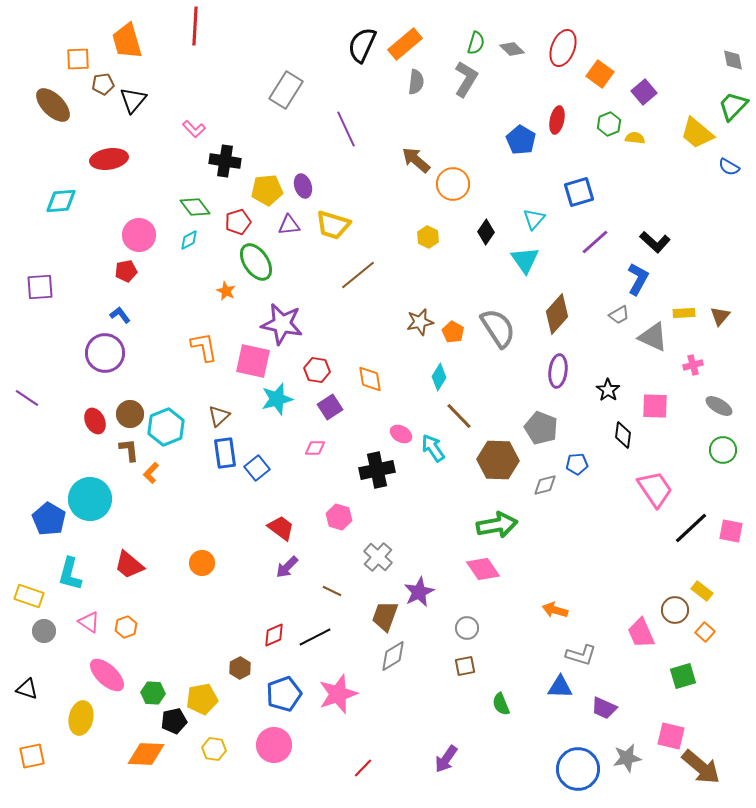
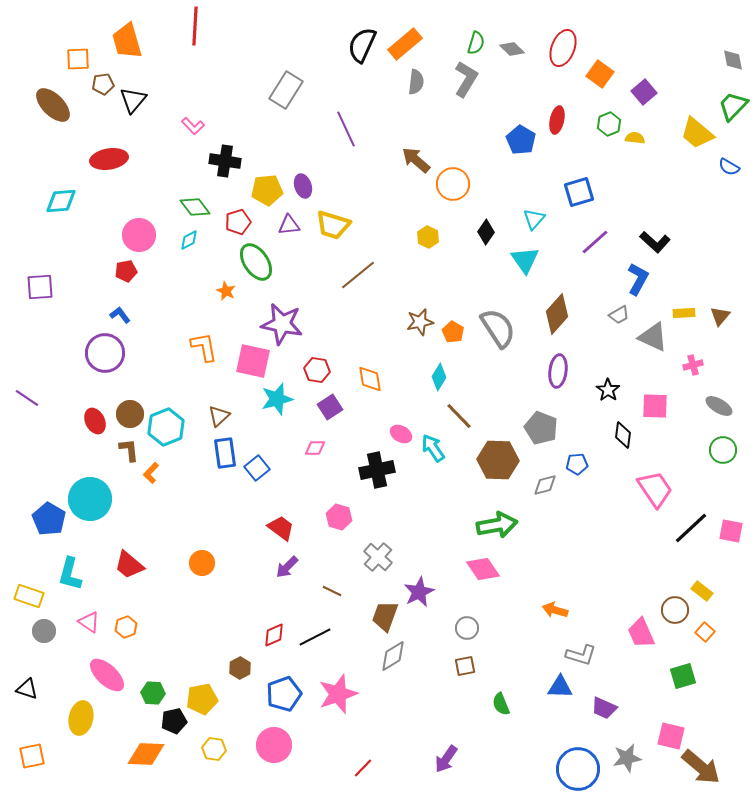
pink L-shape at (194, 129): moved 1 px left, 3 px up
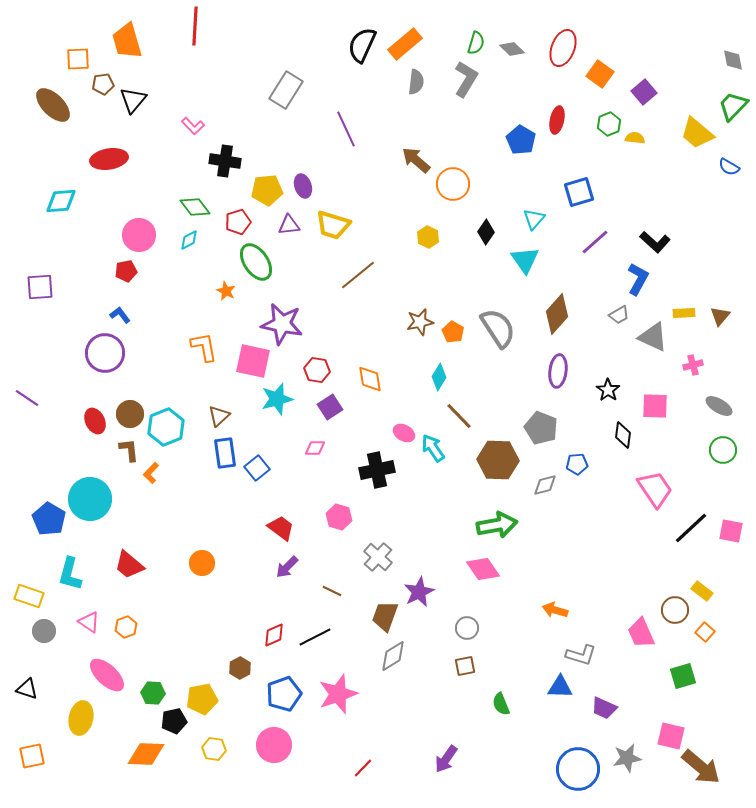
pink ellipse at (401, 434): moved 3 px right, 1 px up
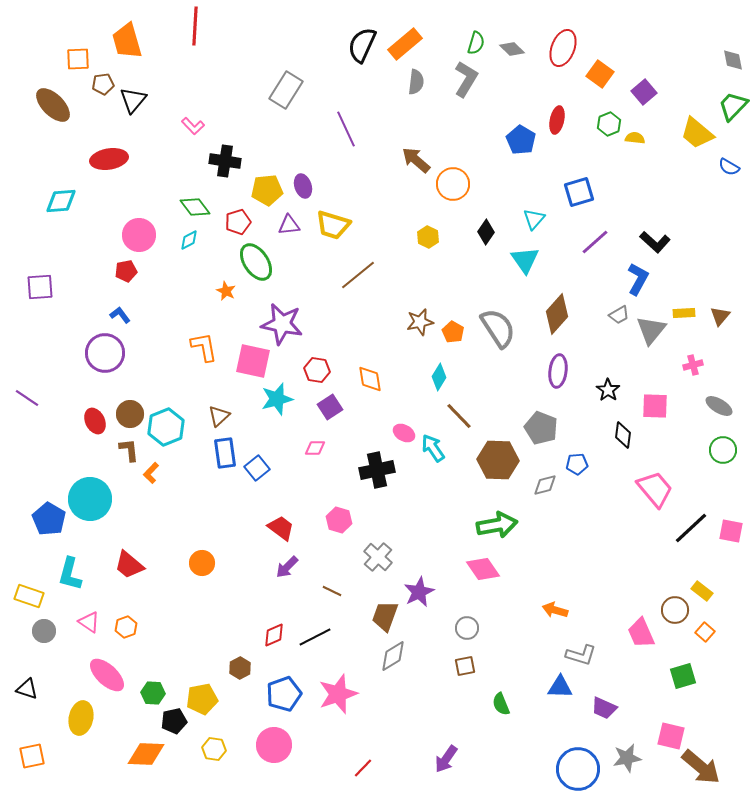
gray triangle at (653, 337): moved 2 px left, 7 px up; rotated 44 degrees clockwise
pink trapezoid at (655, 489): rotated 6 degrees counterclockwise
pink hexagon at (339, 517): moved 3 px down
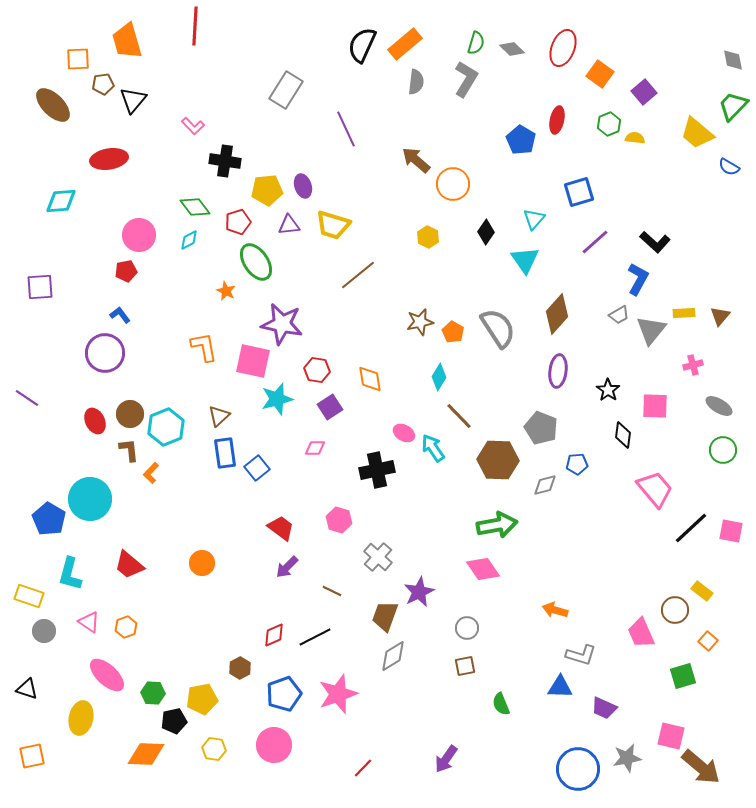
orange square at (705, 632): moved 3 px right, 9 px down
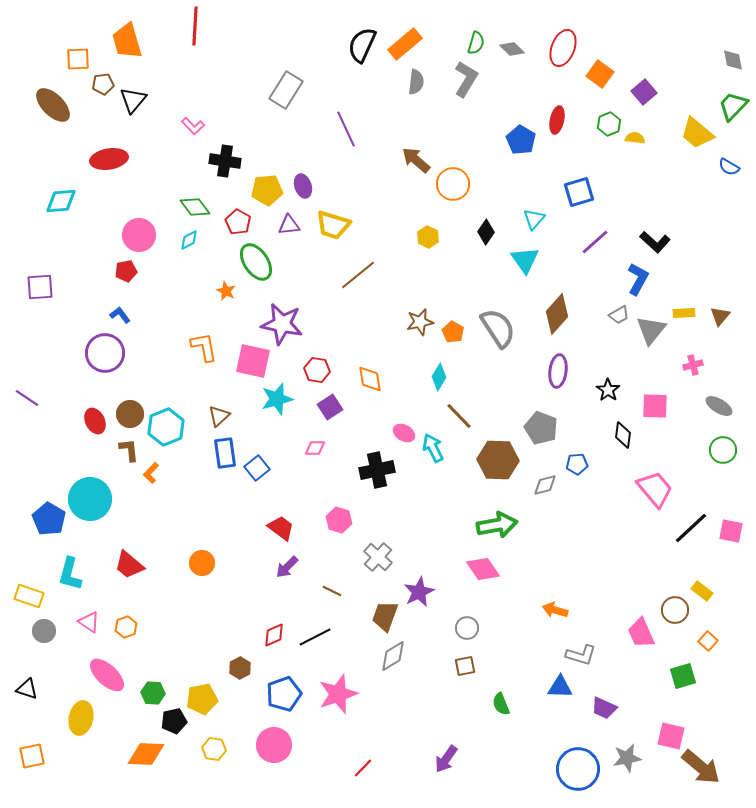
red pentagon at (238, 222): rotated 25 degrees counterclockwise
cyan arrow at (433, 448): rotated 8 degrees clockwise
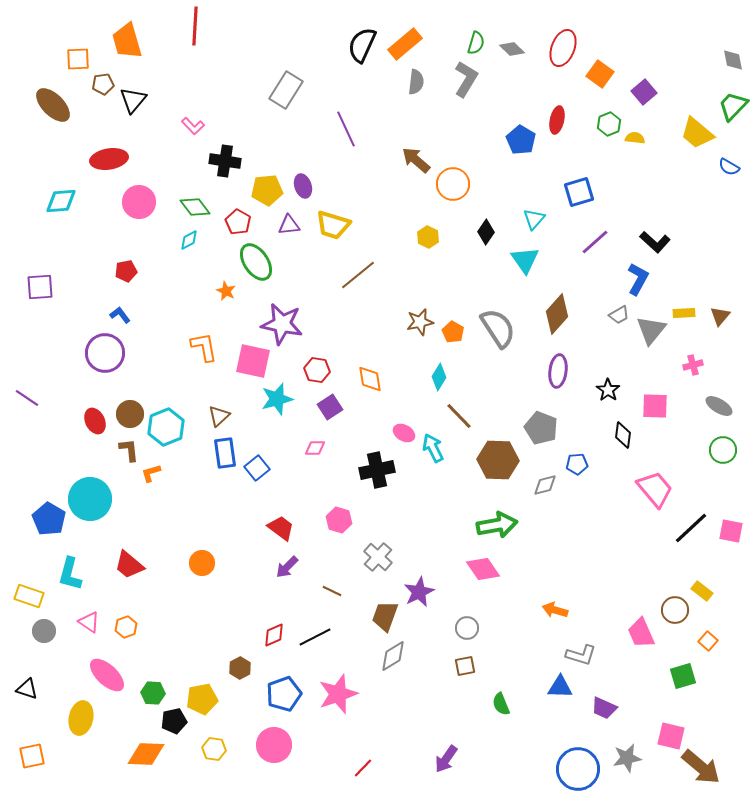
pink circle at (139, 235): moved 33 px up
orange L-shape at (151, 473): rotated 30 degrees clockwise
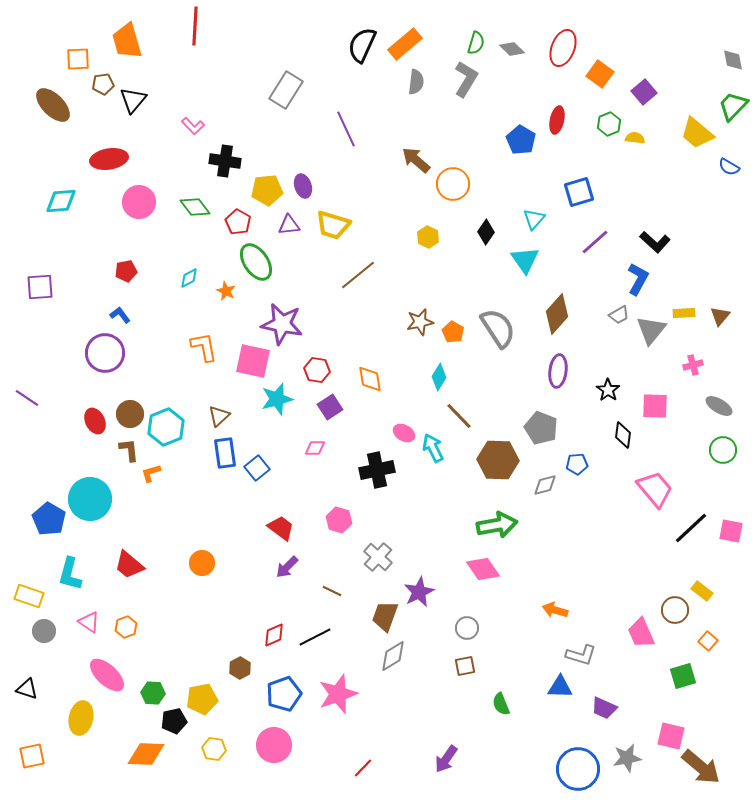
cyan diamond at (189, 240): moved 38 px down
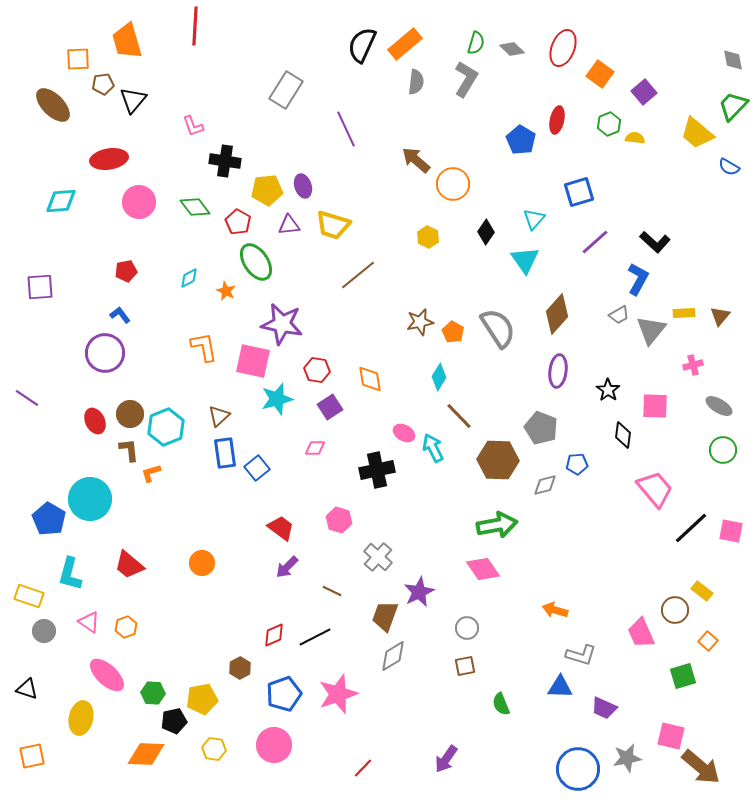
pink L-shape at (193, 126): rotated 25 degrees clockwise
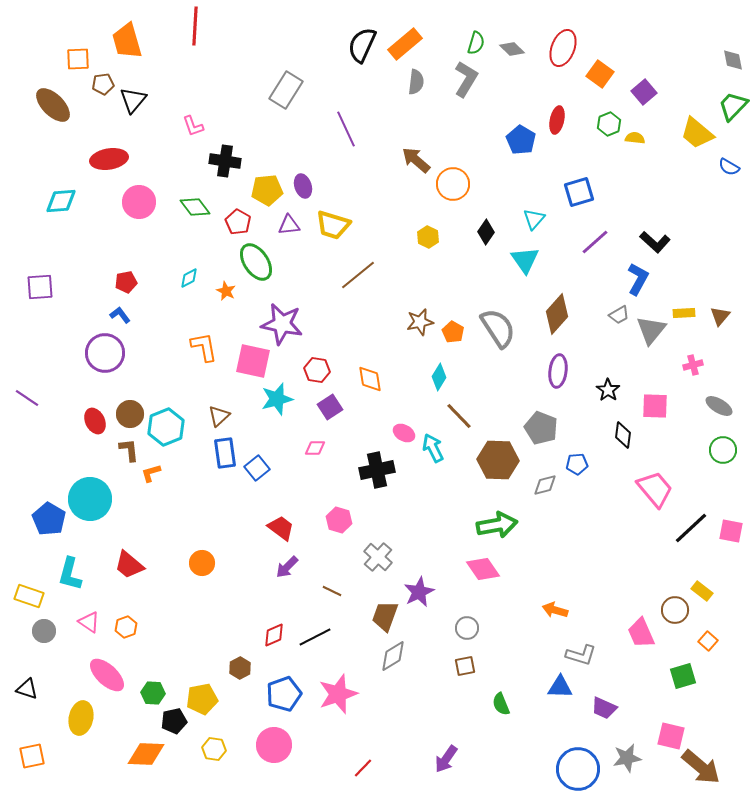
red pentagon at (126, 271): moved 11 px down
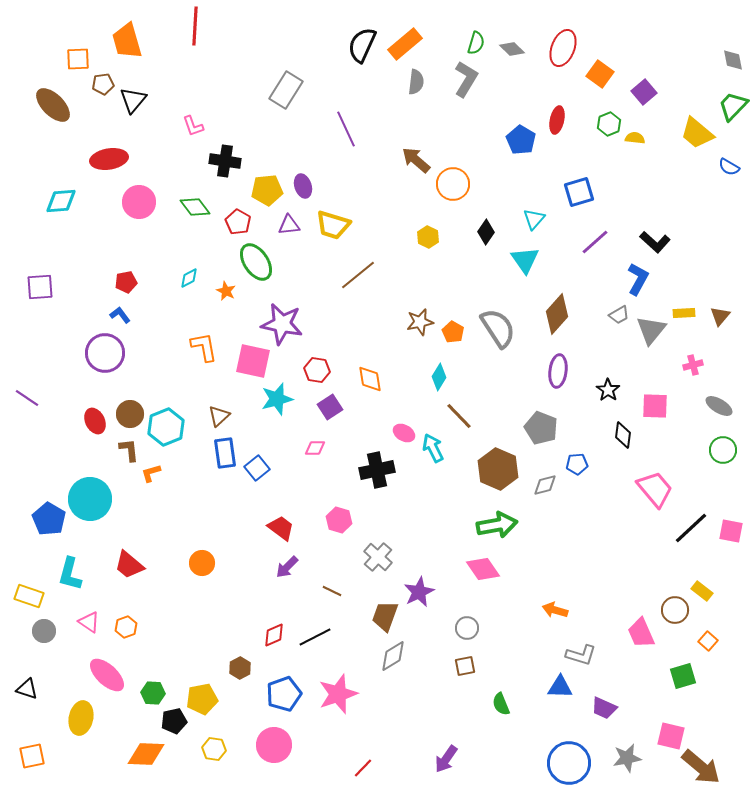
brown hexagon at (498, 460): moved 9 px down; rotated 21 degrees clockwise
blue circle at (578, 769): moved 9 px left, 6 px up
